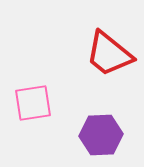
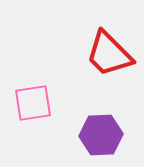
red trapezoid: rotated 6 degrees clockwise
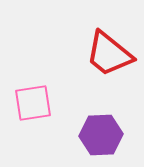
red trapezoid: rotated 6 degrees counterclockwise
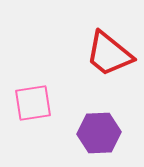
purple hexagon: moved 2 px left, 2 px up
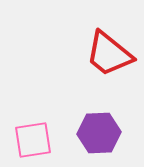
pink square: moved 37 px down
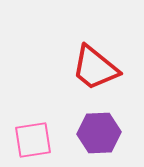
red trapezoid: moved 14 px left, 14 px down
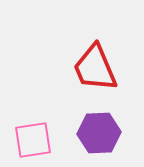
red trapezoid: rotated 28 degrees clockwise
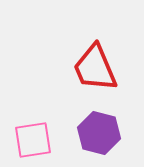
purple hexagon: rotated 18 degrees clockwise
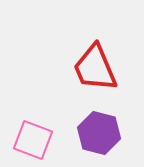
pink square: rotated 30 degrees clockwise
